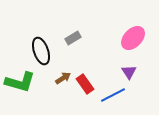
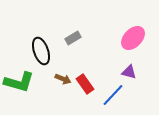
purple triangle: rotated 42 degrees counterclockwise
brown arrow: moved 1 px down; rotated 56 degrees clockwise
green L-shape: moved 1 px left
blue line: rotated 20 degrees counterclockwise
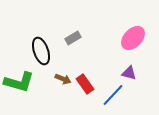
purple triangle: moved 1 px down
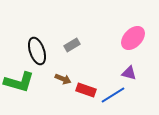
gray rectangle: moved 1 px left, 7 px down
black ellipse: moved 4 px left
red rectangle: moved 1 px right, 6 px down; rotated 36 degrees counterclockwise
blue line: rotated 15 degrees clockwise
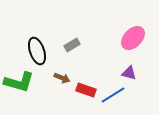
brown arrow: moved 1 px left, 1 px up
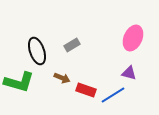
pink ellipse: rotated 20 degrees counterclockwise
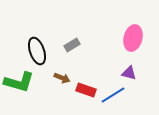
pink ellipse: rotated 10 degrees counterclockwise
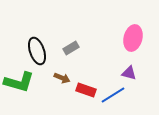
gray rectangle: moved 1 px left, 3 px down
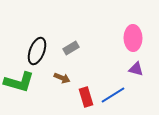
pink ellipse: rotated 15 degrees counterclockwise
black ellipse: rotated 40 degrees clockwise
purple triangle: moved 7 px right, 4 px up
red rectangle: moved 7 px down; rotated 54 degrees clockwise
